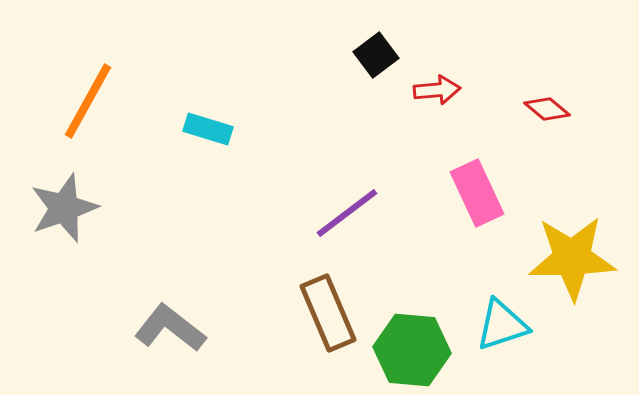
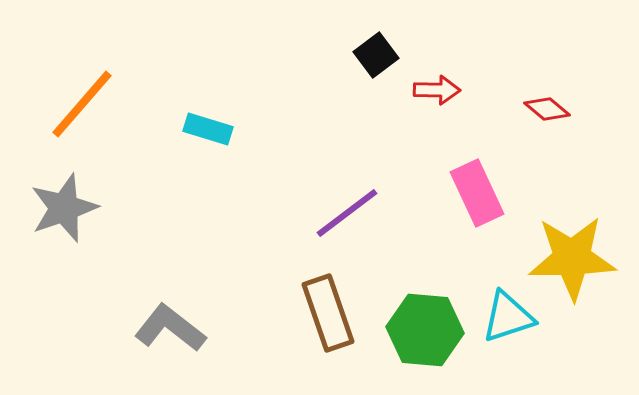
red arrow: rotated 6 degrees clockwise
orange line: moved 6 px left, 3 px down; rotated 12 degrees clockwise
brown rectangle: rotated 4 degrees clockwise
cyan triangle: moved 6 px right, 8 px up
green hexagon: moved 13 px right, 20 px up
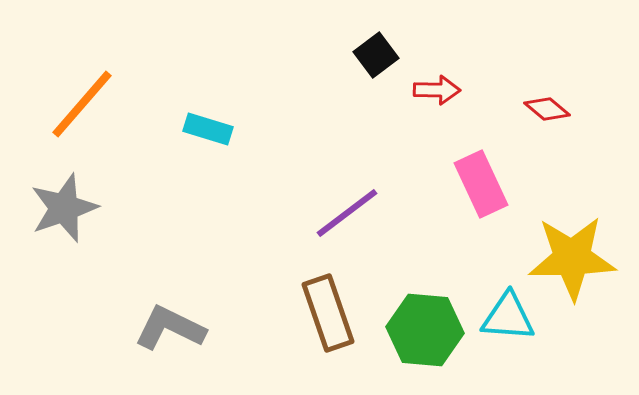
pink rectangle: moved 4 px right, 9 px up
cyan triangle: rotated 22 degrees clockwise
gray L-shape: rotated 12 degrees counterclockwise
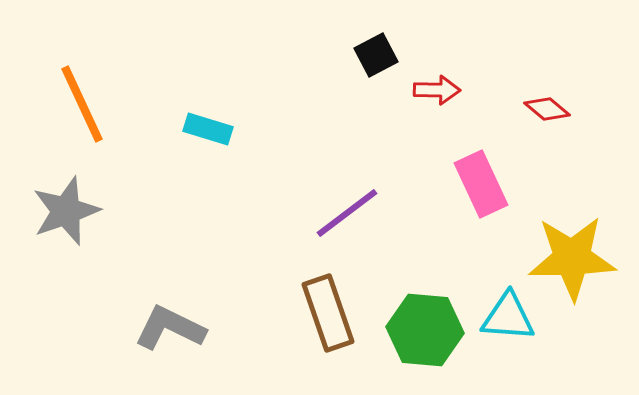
black square: rotated 9 degrees clockwise
orange line: rotated 66 degrees counterclockwise
gray star: moved 2 px right, 3 px down
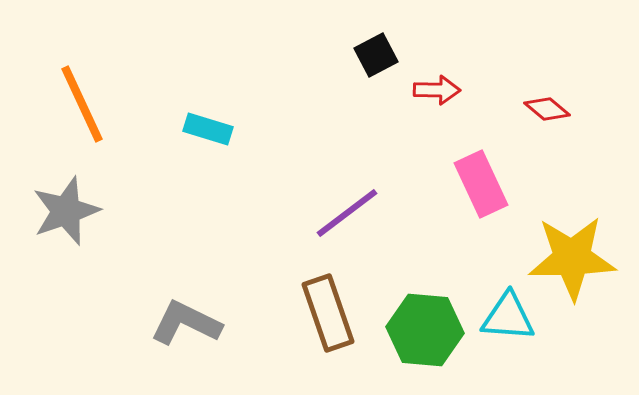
gray L-shape: moved 16 px right, 5 px up
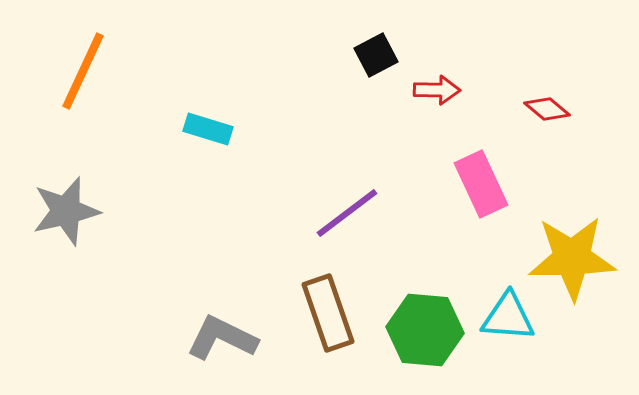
orange line: moved 1 px right, 33 px up; rotated 50 degrees clockwise
gray star: rotated 6 degrees clockwise
gray L-shape: moved 36 px right, 15 px down
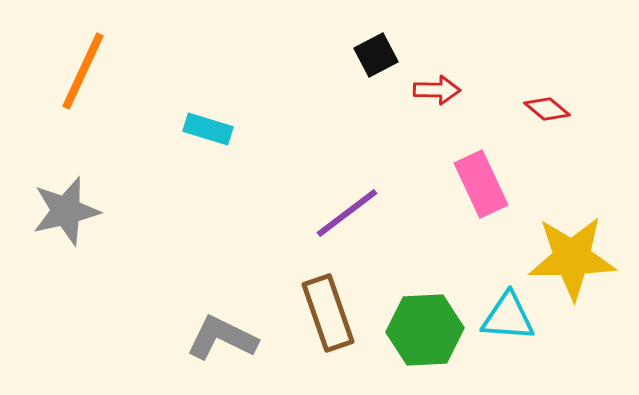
green hexagon: rotated 8 degrees counterclockwise
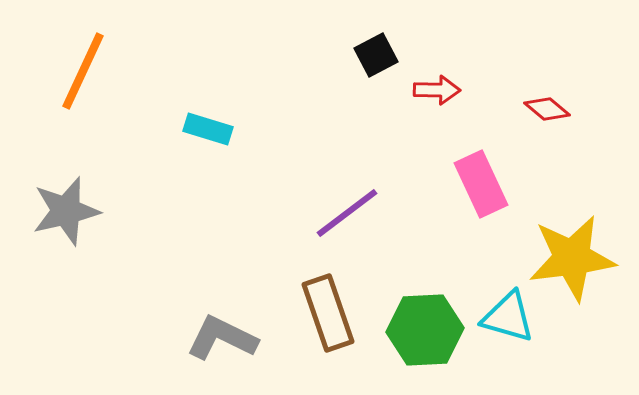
yellow star: rotated 6 degrees counterclockwise
cyan triangle: rotated 12 degrees clockwise
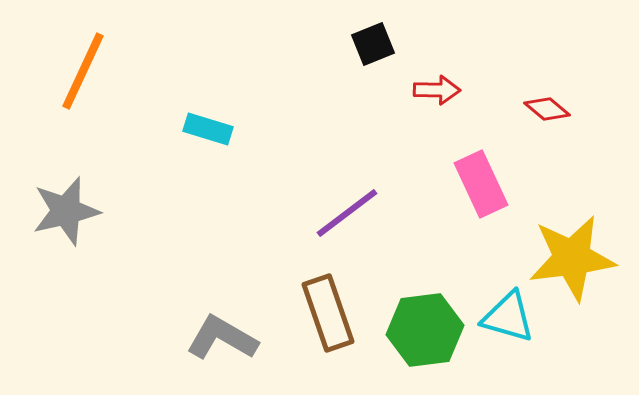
black square: moved 3 px left, 11 px up; rotated 6 degrees clockwise
green hexagon: rotated 4 degrees counterclockwise
gray L-shape: rotated 4 degrees clockwise
